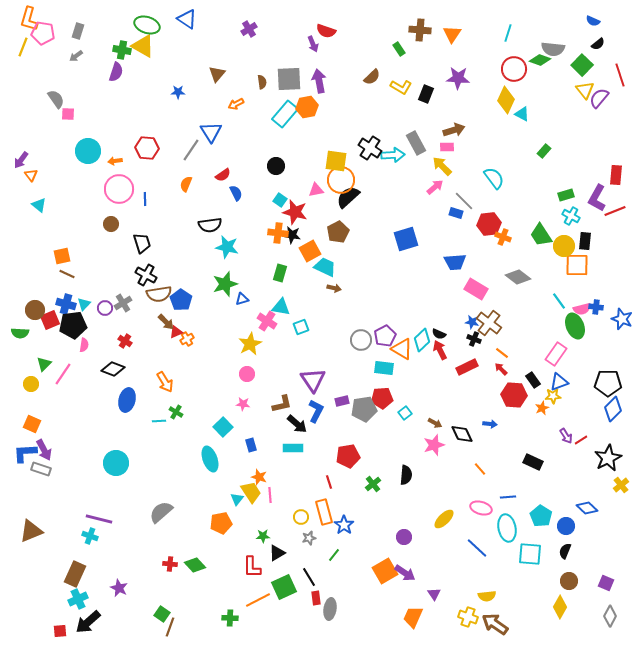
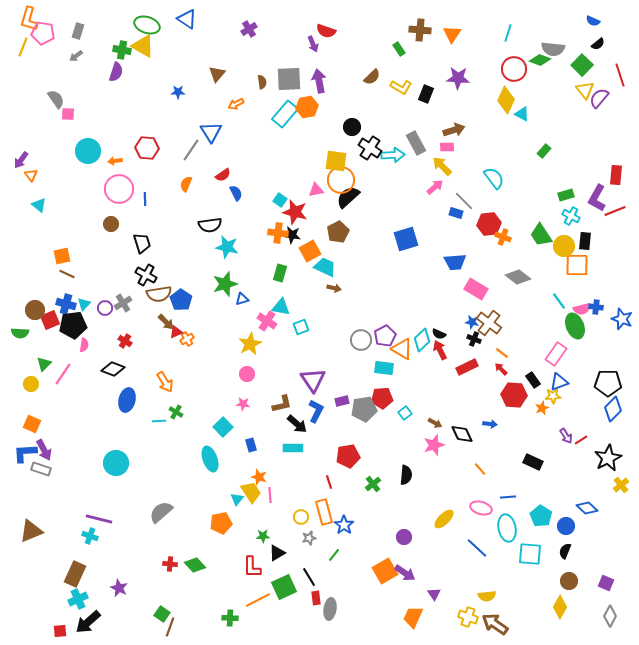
black circle at (276, 166): moved 76 px right, 39 px up
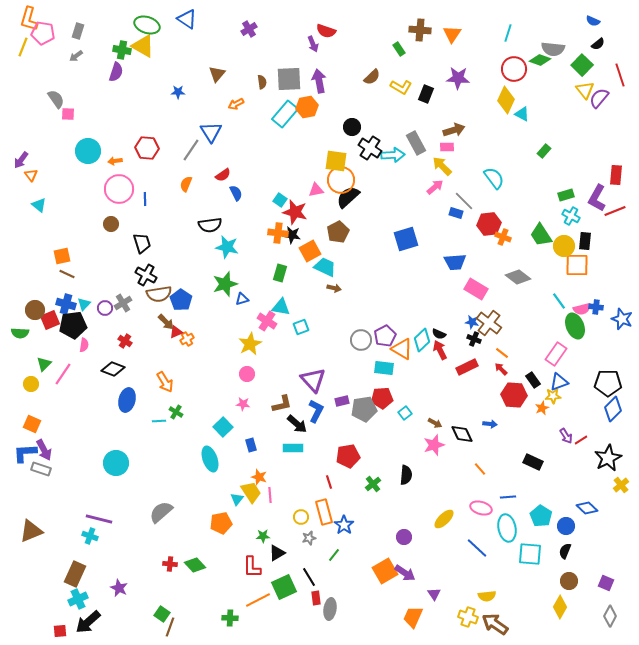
purple triangle at (313, 380): rotated 8 degrees counterclockwise
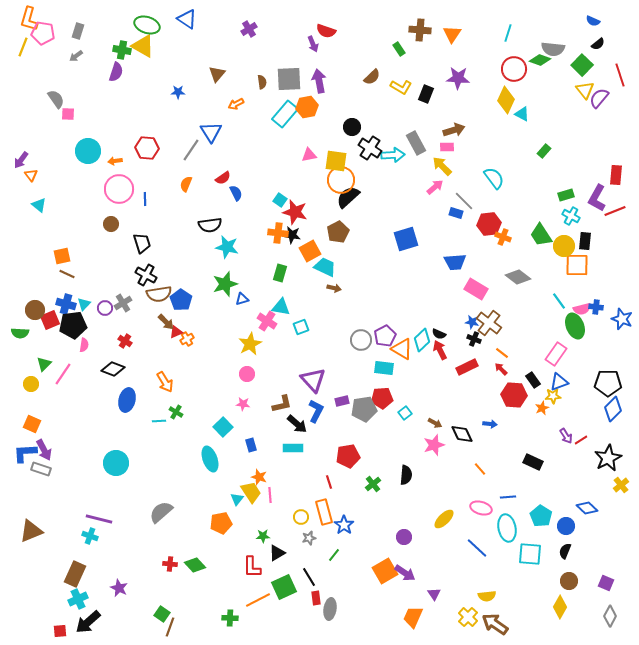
red semicircle at (223, 175): moved 3 px down
pink triangle at (316, 190): moved 7 px left, 35 px up
yellow cross at (468, 617): rotated 24 degrees clockwise
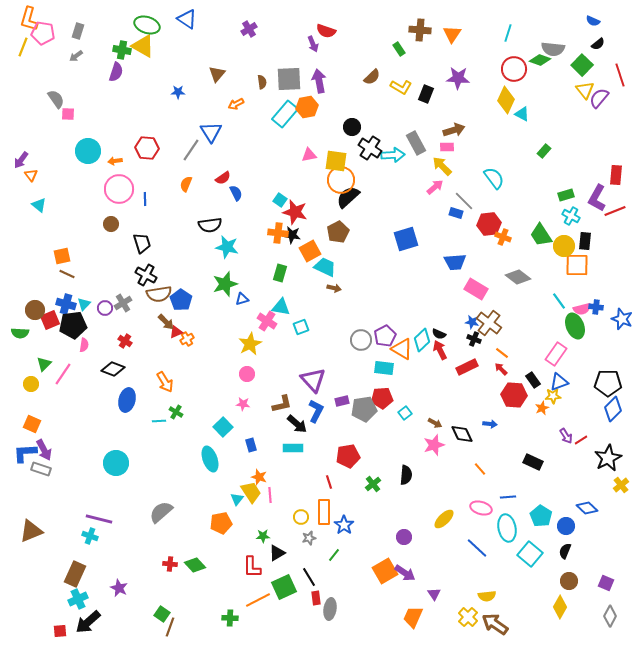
orange rectangle at (324, 512): rotated 15 degrees clockwise
cyan square at (530, 554): rotated 35 degrees clockwise
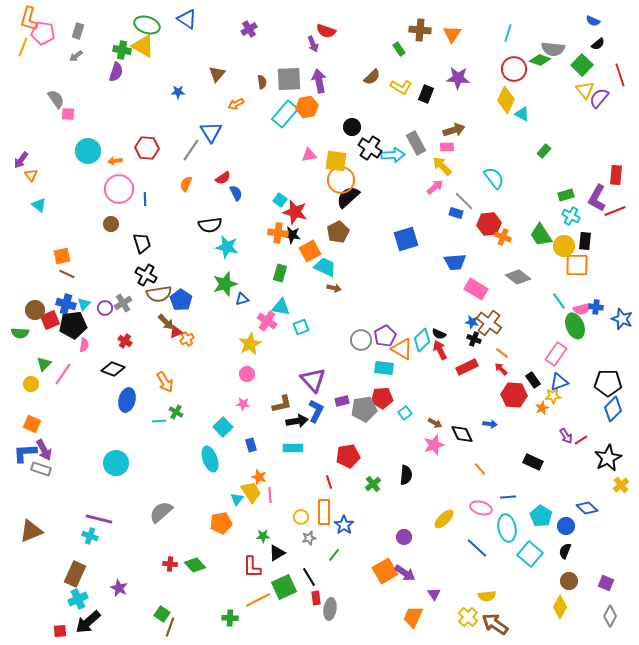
black arrow at (297, 424): moved 3 px up; rotated 50 degrees counterclockwise
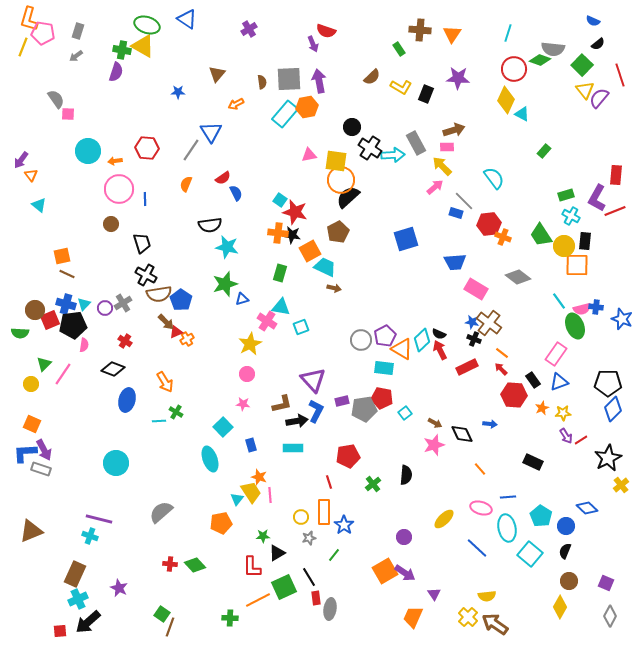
yellow star at (553, 396): moved 10 px right, 17 px down
red pentagon at (382, 398): rotated 15 degrees clockwise
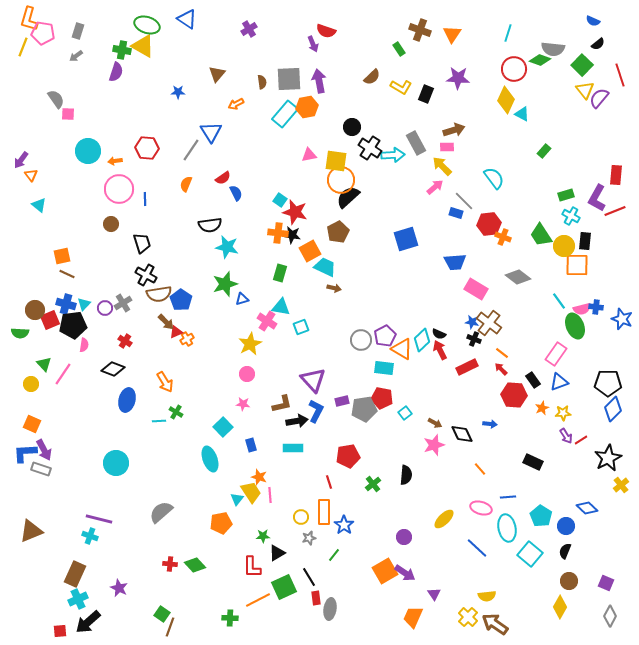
brown cross at (420, 30): rotated 15 degrees clockwise
green triangle at (44, 364): rotated 28 degrees counterclockwise
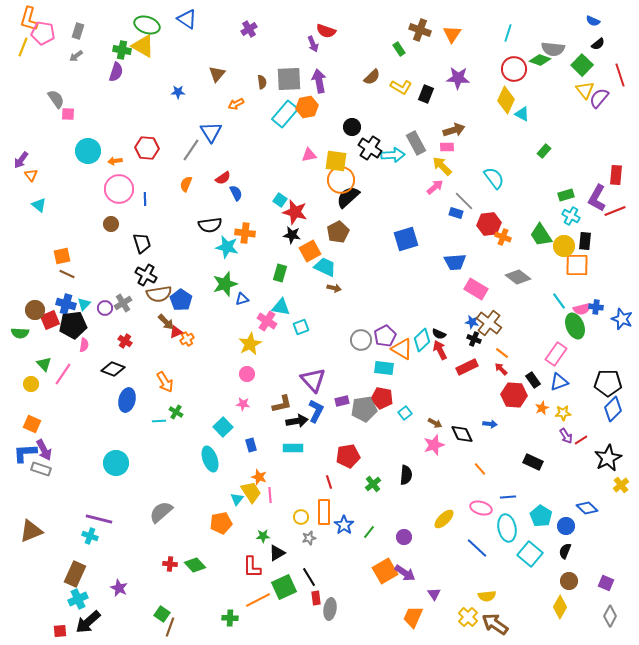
orange cross at (278, 233): moved 33 px left
green line at (334, 555): moved 35 px right, 23 px up
